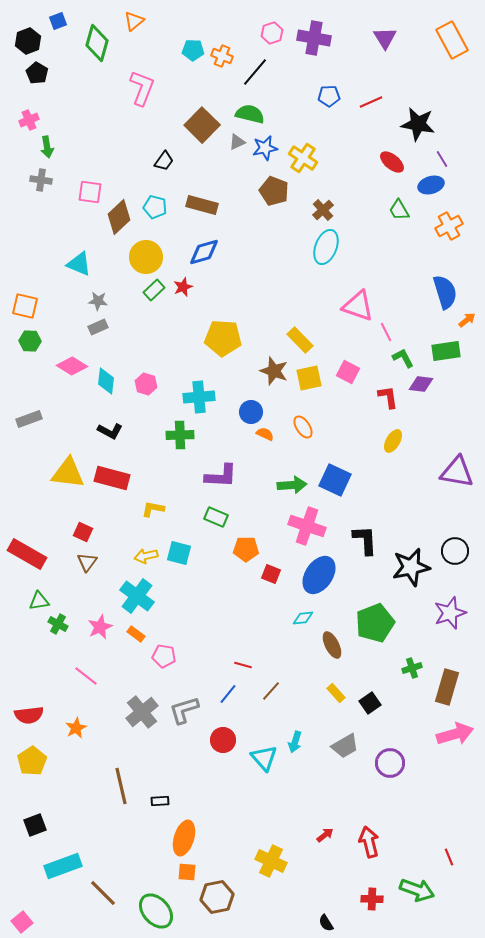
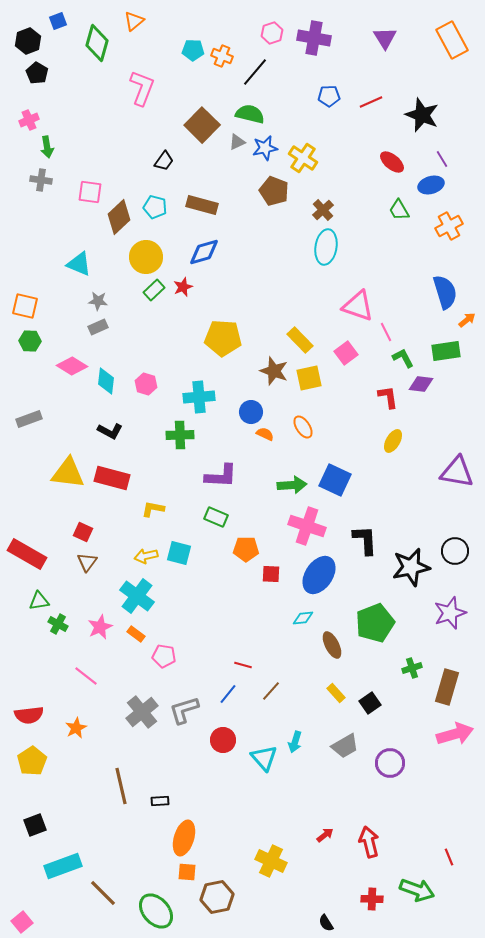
black star at (418, 124): moved 4 px right, 9 px up; rotated 12 degrees clockwise
cyan ellipse at (326, 247): rotated 12 degrees counterclockwise
pink square at (348, 372): moved 2 px left, 19 px up; rotated 25 degrees clockwise
red square at (271, 574): rotated 18 degrees counterclockwise
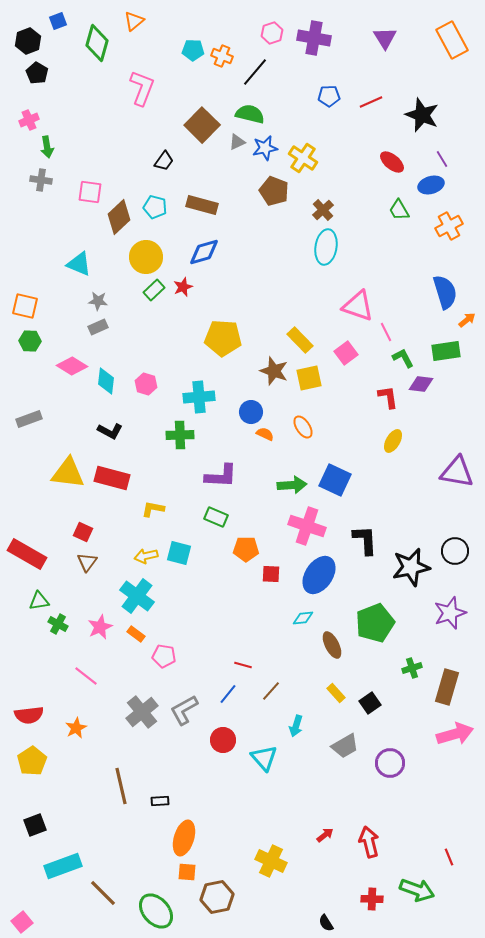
gray L-shape at (184, 710): rotated 12 degrees counterclockwise
cyan arrow at (295, 742): moved 1 px right, 16 px up
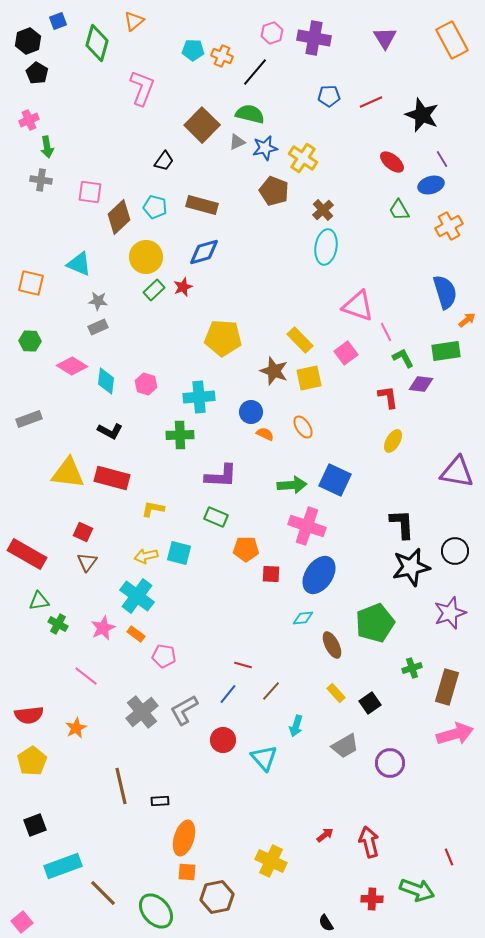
orange square at (25, 306): moved 6 px right, 23 px up
black L-shape at (365, 540): moved 37 px right, 16 px up
pink star at (100, 627): moved 3 px right, 1 px down
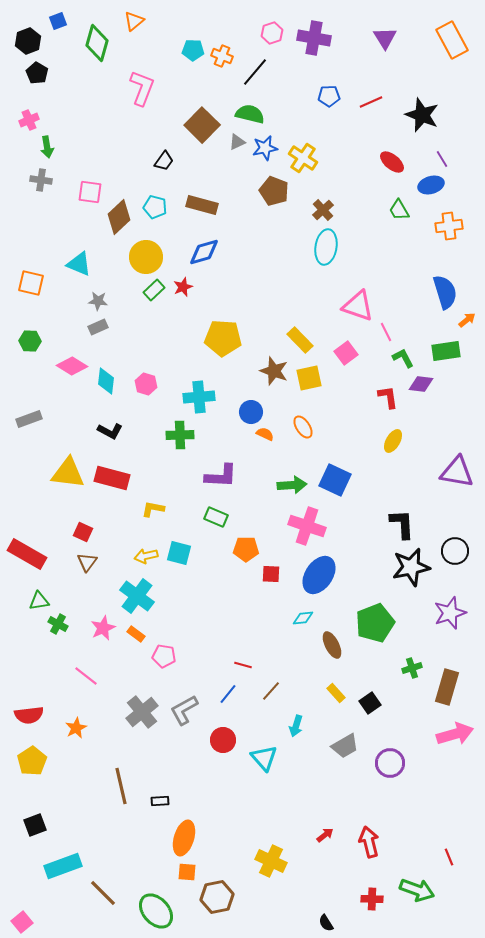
orange cross at (449, 226): rotated 20 degrees clockwise
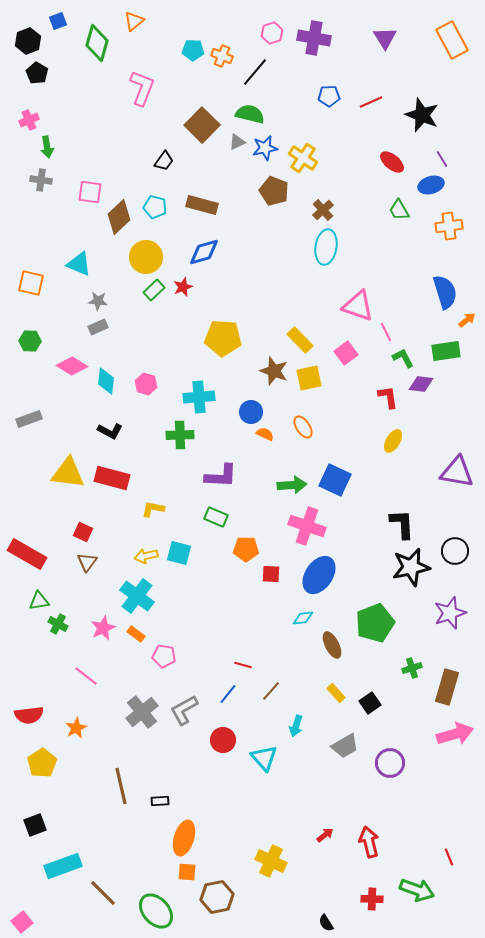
yellow pentagon at (32, 761): moved 10 px right, 2 px down
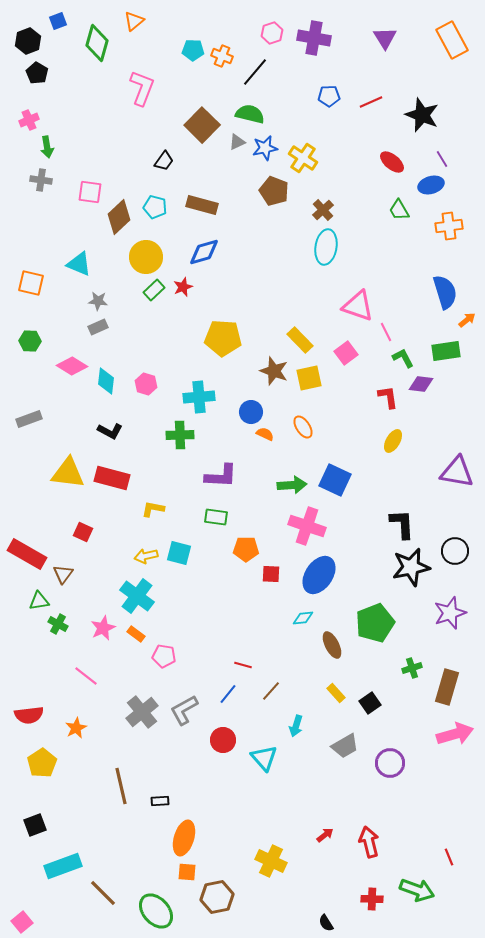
green rectangle at (216, 517): rotated 15 degrees counterclockwise
brown triangle at (87, 562): moved 24 px left, 12 px down
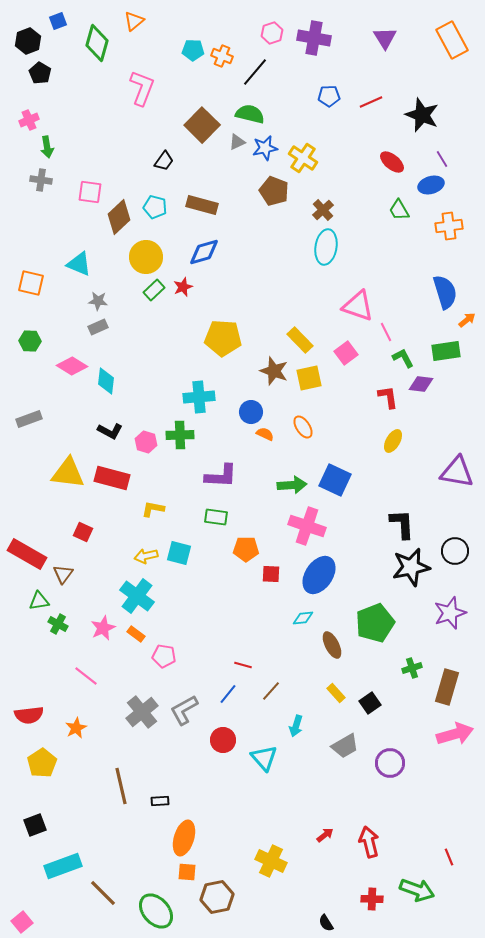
black pentagon at (37, 73): moved 3 px right
pink hexagon at (146, 384): moved 58 px down
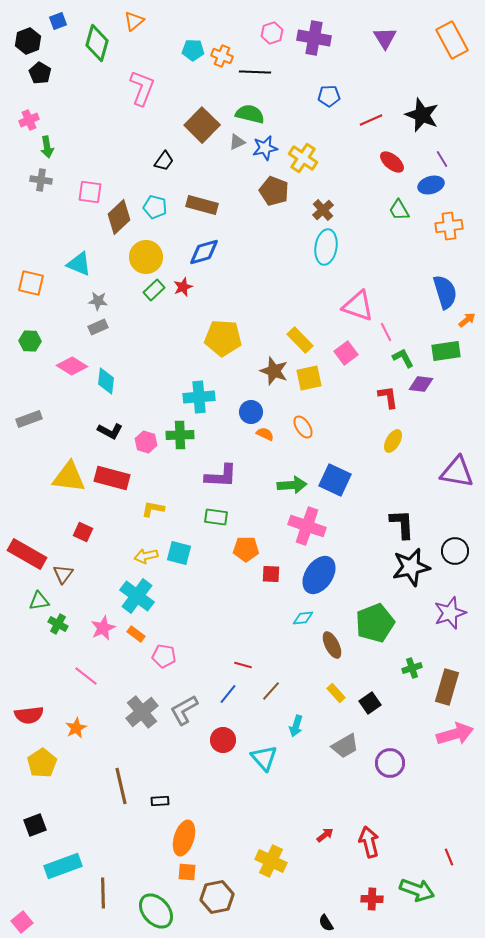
black line at (255, 72): rotated 52 degrees clockwise
red line at (371, 102): moved 18 px down
yellow triangle at (68, 473): moved 1 px right, 4 px down
brown line at (103, 893): rotated 44 degrees clockwise
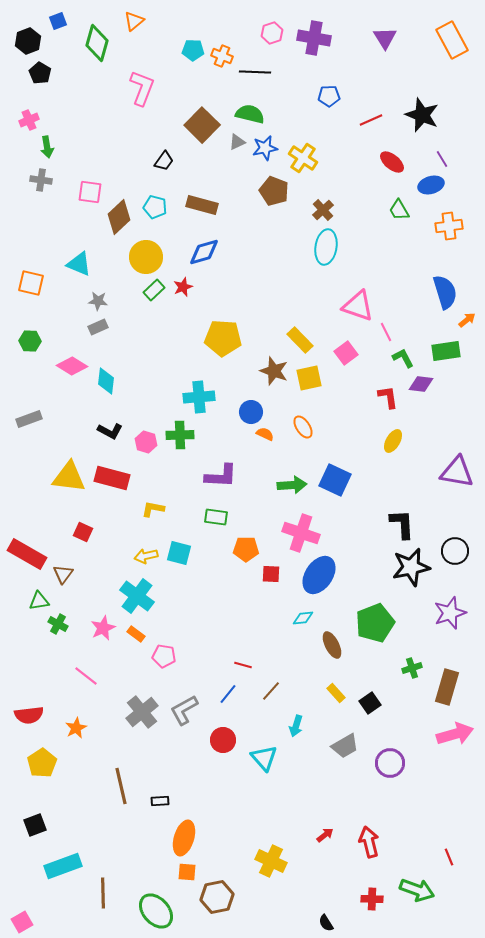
pink cross at (307, 526): moved 6 px left, 7 px down
pink square at (22, 922): rotated 10 degrees clockwise
